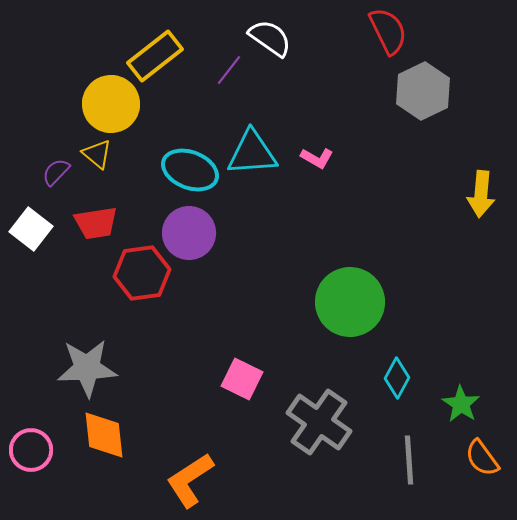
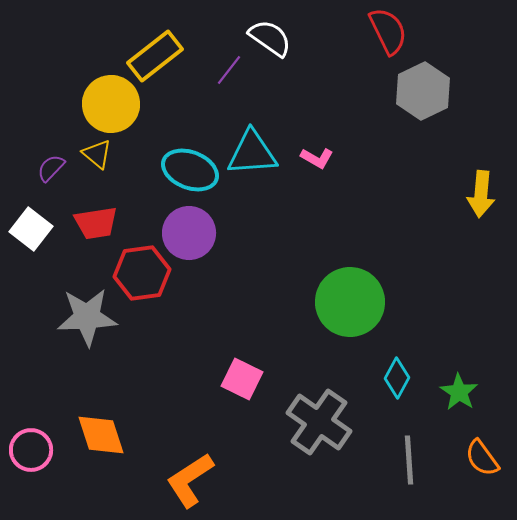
purple semicircle: moved 5 px left, 4 px up
gray star: moved 51 px up
green star: moved 2 px left, 12 px up
orange diamond: moved 3 px left; rotated 12 degrees counterclockwise
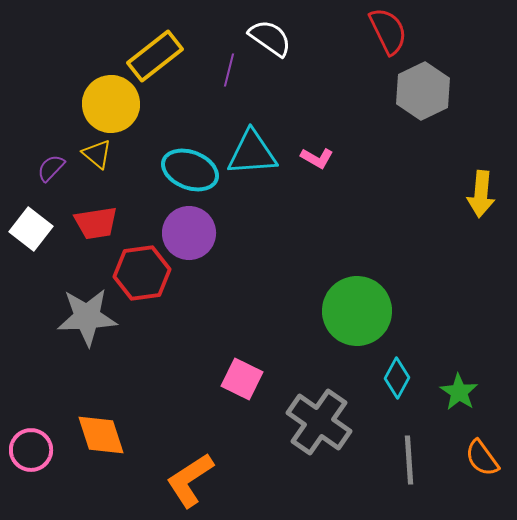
purple line: rotated 24 degrees counterclockwise
green circle: moved 7 px right, 9 px down
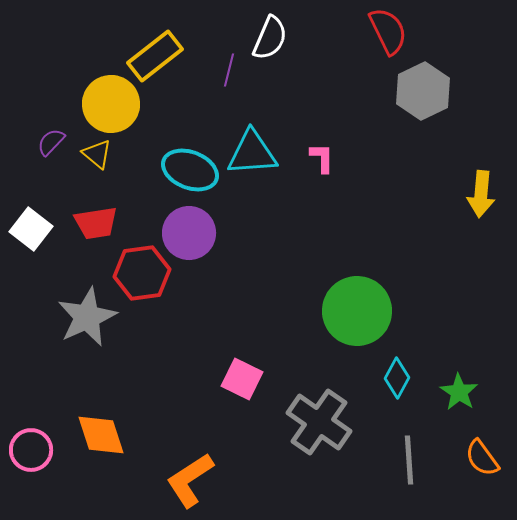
white semicircle: rotated 78 degrees clockwise
pink L-shape: moved 5 px right; rotated 120 degrees counterclockwise
purple semicircle: moved 26 px up
gray star: rotated 22 degrees counterclockwise
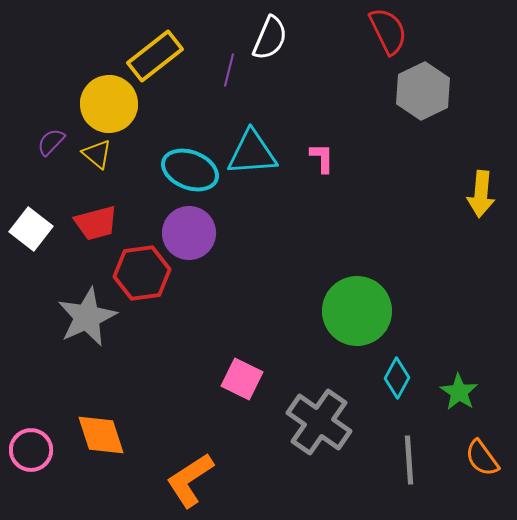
yellow circle: moved 2 px left
red trapezoid: rotated 6 degrees counterclockwise
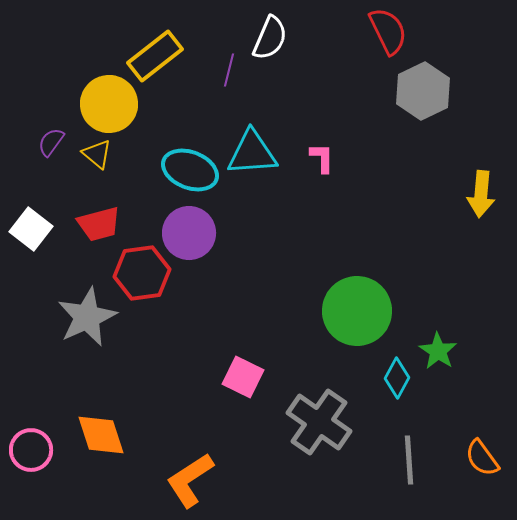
purple semicircle: rotated 8 degrees counterclockwise
red trapezoid: moved 3 px right, 1 px down
pink square: moved 1 px right, 2 px up
green star: moved 21 px left, 41 px up
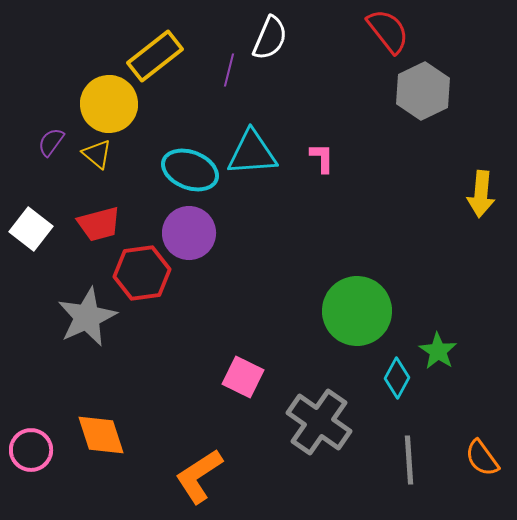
red semicircle: rotated 12 degrees counterclockwise
orange L-shape: moved 9 px right, 4 px up
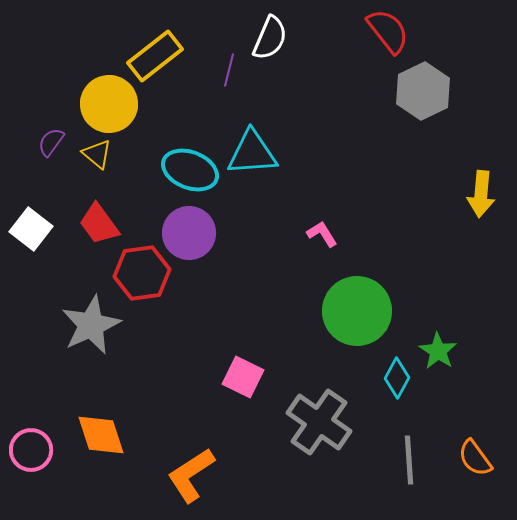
pink L-shape: moved 76 px down; rotated 32 degrees counterclockwise
red trapezoid: rotated 69 degrees clockwise
gray star: moved 4 px right, 8 px down
orange semicircle: moved 7 px left
orange L-shape: moved 8 px left, 1 px up
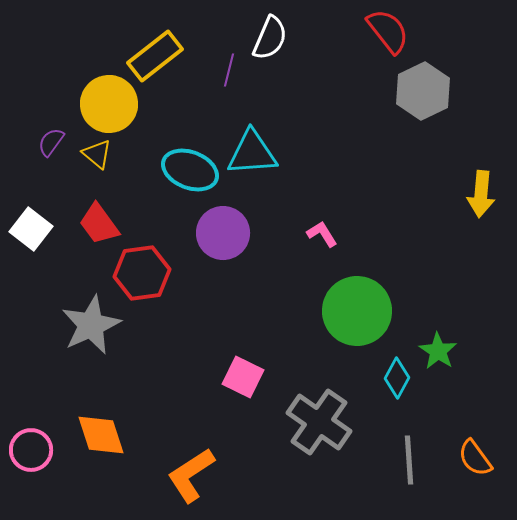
purple circle: moved 34 px right
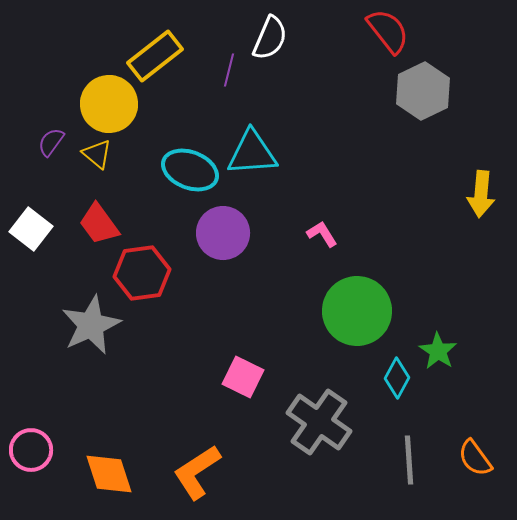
orange diamond: moved 8 px right, 39 px down
orange L-shape: moved 6 px right, 3 px up
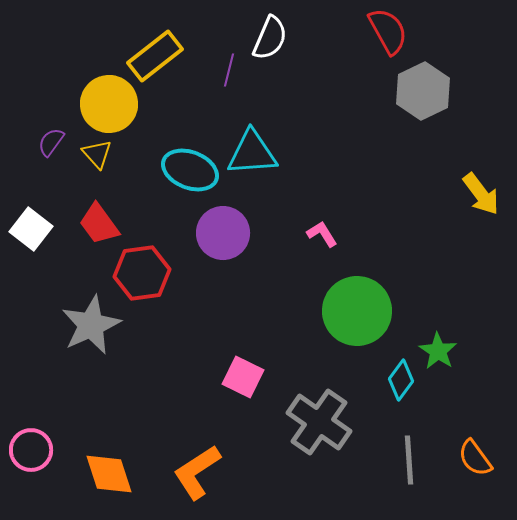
red semicircle: rotated 9 degrees clockwise
yellow triangle: rotated 8 degrees clockwise
yellow arrow: rotated 42 degrees counterclockwise
cyan diamond: moved 4 px right, 2 px down; rotated 9 degrees clockwise
